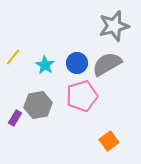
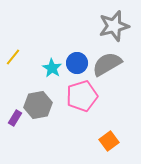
cyan star: moved 7 px right, 3 px down
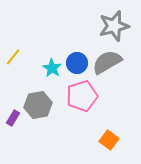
gray semicircle: moved 2 px up
purple rectangle: moved 2 px left
orange square: moved 1 px up; rotated 18 degrees counterclockwise
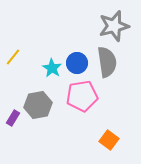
gray semicircle: rotated 112 degrees clockwise
pink pentagon: rotated 8 degrees clockwise
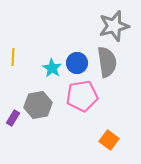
yellow line: rotated 36 degrees counterclockwise
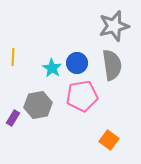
gray semicircle: moved 5 px right, 3 px down
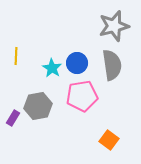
yellow line: moved 3 px right, 1 px up
gray hexagon: moved 1 px down
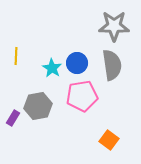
gray star: rotated 16 degrees clockwise
